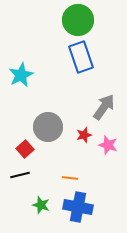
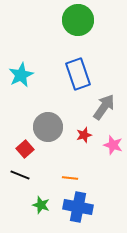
blue rectangle: moved 3 px left, 17 px down
pink star: moved 5 px right
black line: rotated 36 degrees clockwise
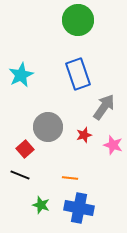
blue cross: moved 1 px right, 1 px down
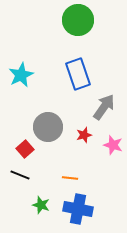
blue cross: moved 1 px left, 1 px down
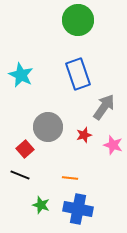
cyan star: rotated 20 degrees counterclockwise
